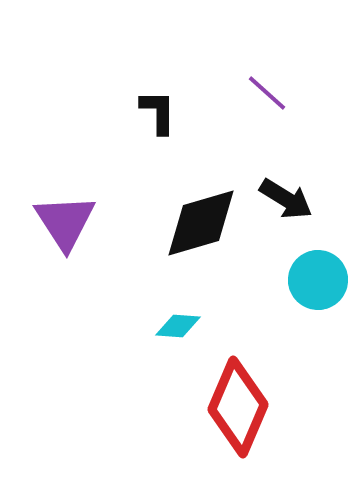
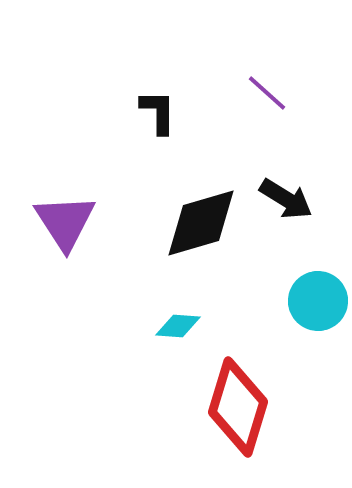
cyan circle: moved 21 px down
red diamond: rotated 6 degrees counterclockwise
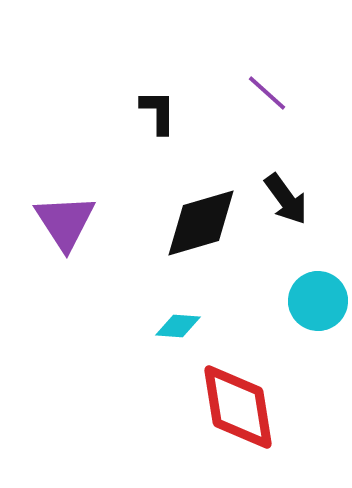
black arrow: rotated 22 degrees clockwise
red diamond: rotated 26 degrees counterclockwise
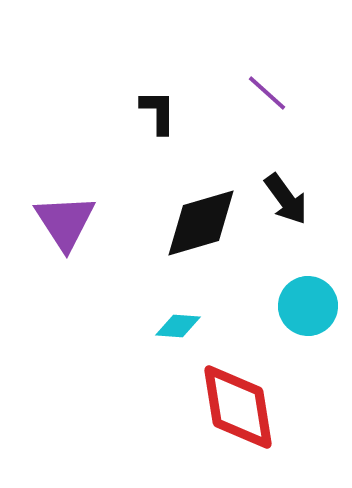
cyan circle: moved 10 px left, 5 px down
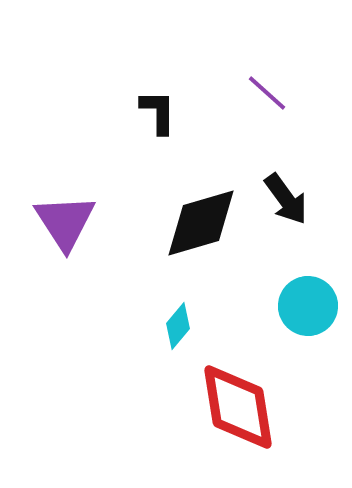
cyan diamond: rotated 54 degrees counterclockwise
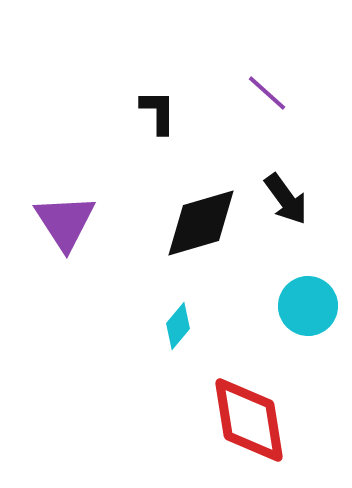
red diamond: moved 11 px right, 13 px down
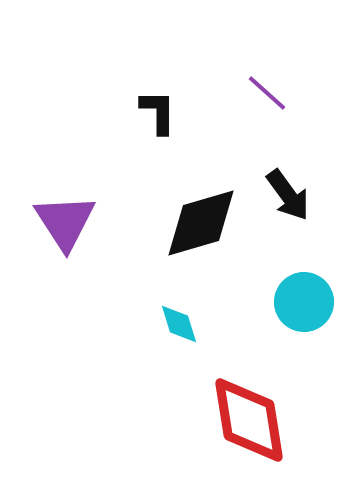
black arrow: moved 2 px right, 4 px up
cyan circle: moved 4 px left, 4 px up
cyan diamond: moved 1 px right, 2 px up; rotated 57 degrees counterclockwise
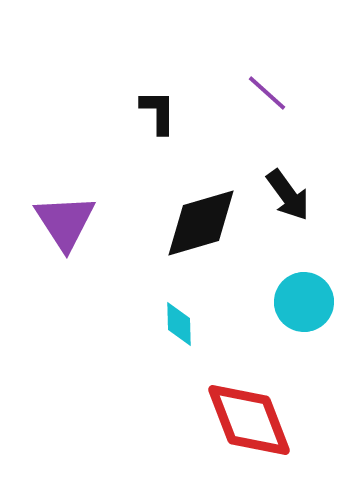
cyan diamond: rotated 15 degrees clockwise
red diamond: rotated 12 degrees counterclockwise
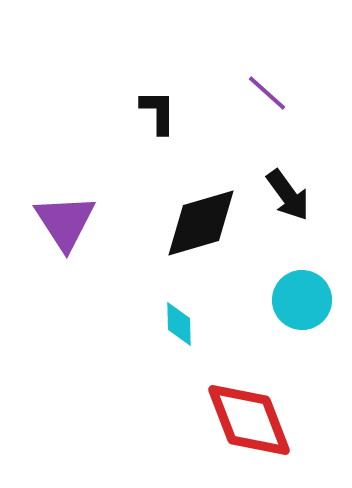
cyan circle: moved 2 px left, 2 px up
